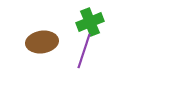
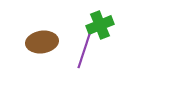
green cross: moved 10 px right, 3 px down
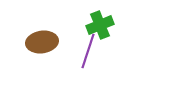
purple line: moved 4 px right
